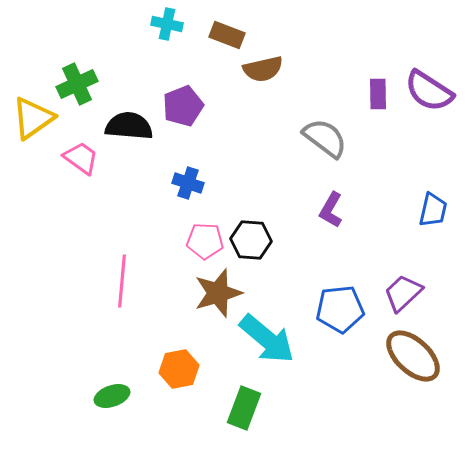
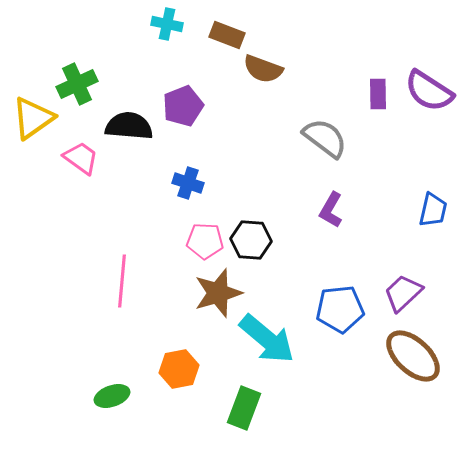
brown semicircle: rotated 33 degrees clockwise
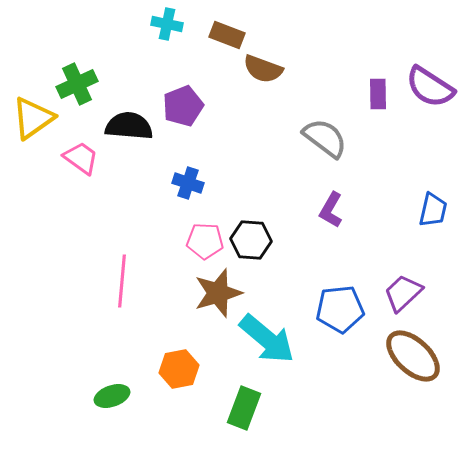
purple semicircle: moved 1 px right, 4 px up
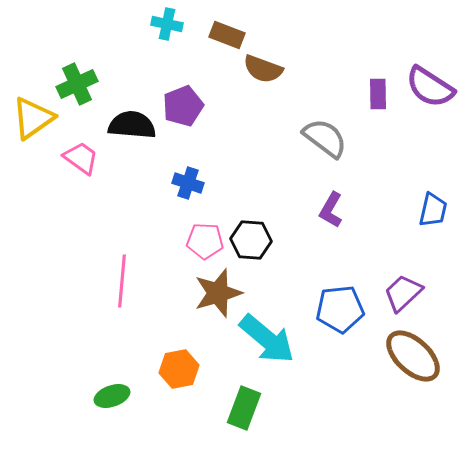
black semicircle: moved 3 px right, 1 px up
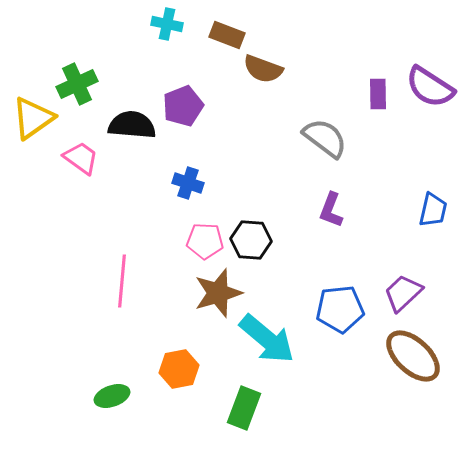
purple L-shape: rotated 9 degrees counterclockwise
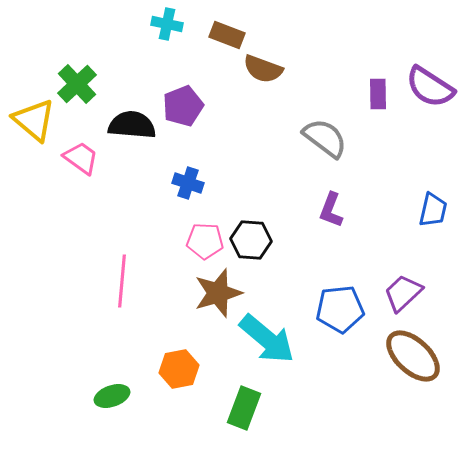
green cross: rotated 18 degrees counterclockwise
yellow triangle: moved 1 px right, 2 px down; rotated 45 degrees counterclockwise
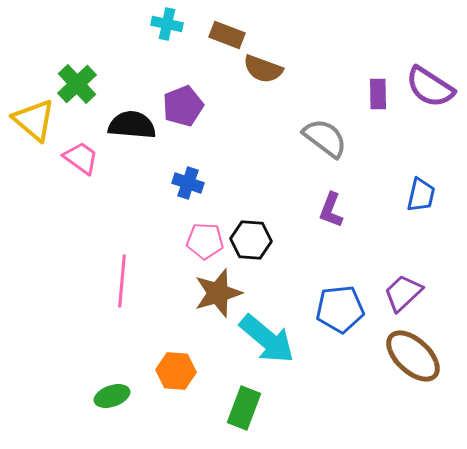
blue trapezoid: moved 12 px left, 15 px up
orange hexagon: moved 3 px left, 2 px down; rotated 15 degrees clockwise
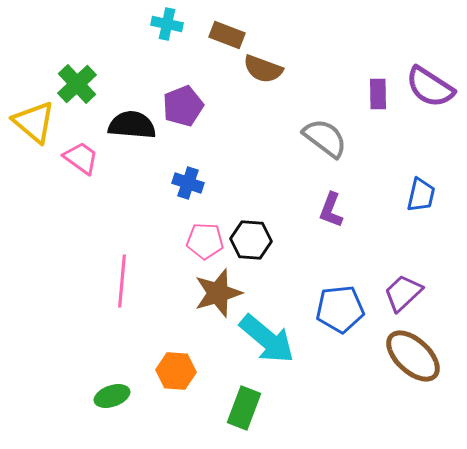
yellow triangle: moved 2 px down
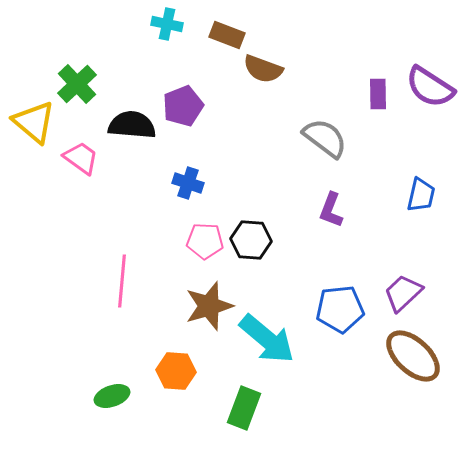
brown star: moved 9 px left, 13 px down
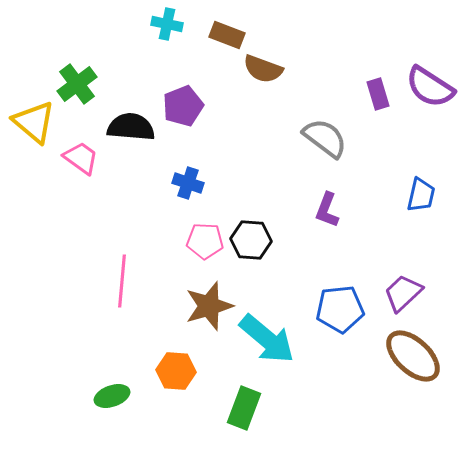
green cross: rotated 6 degrees clockwise
purple rectangle: rotated 16 degrees counterclockwise
black semicircle: moved 1 px left, 2 px down
purple L-shape: moved 4 px left
